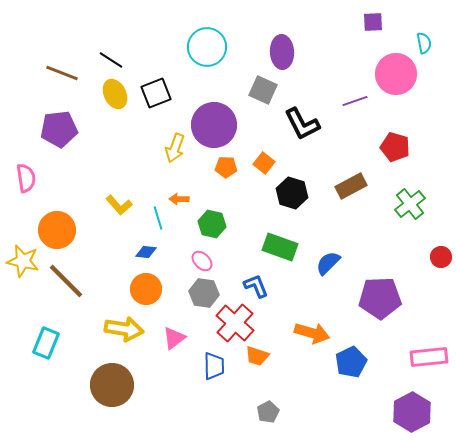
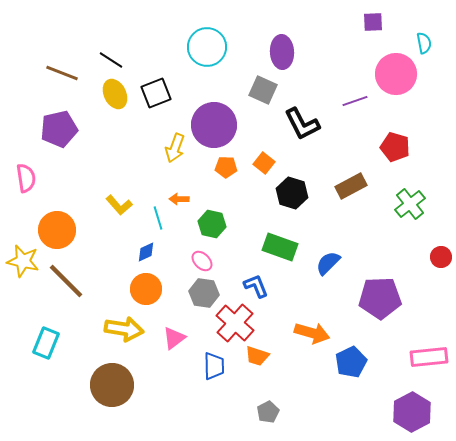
purple pentagon at (59, 129): rotated 6 degrees counterclockwise
blue diamond at (146, 252): rotated 30 degrees counterclockwise
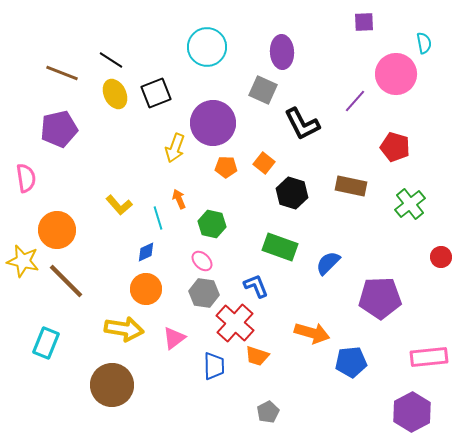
purple square at (373, 22): moved 9 px left
purple line at (355, 101): rotated 30 degrees counterclockwise
purple circle at (214, 125): moved 1 px left, 2 px up
brown rectangle at (351, 186): rotated 40 degrees clockwise
orange arrow at (179, 199): rotated 66 degrees clockwise
blue pentagon at (351, 362): rotated 20 degrees clockwise
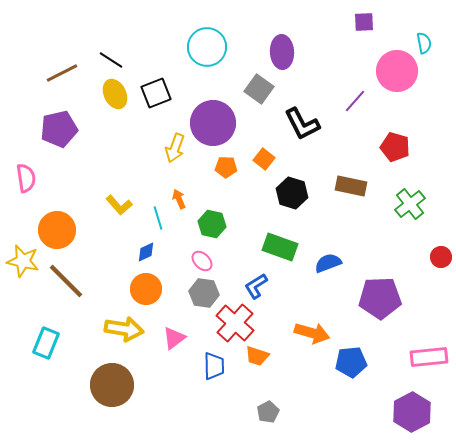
brown line at (62, 73): rotated 48 degrees counterclockwise
pink circle at (396, 74): moved 1 px right, 3 px up
gray square at (263, 90): moved 4 px left, 1 px up; rotated 12 degrees clockwise
orange square at (264, 163): moved 4 px up
blue semicircle at (328, 263): rotated 24 degrees clockwise
blue L-shape at (256, 286): rotated 100 degrees counterclockwise
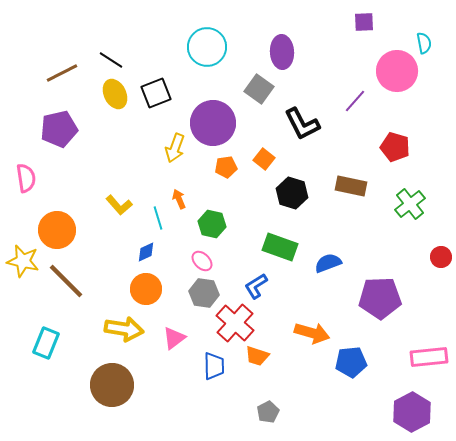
orange pentagon at (226, 167): rotated 10 degrees counterclockwise
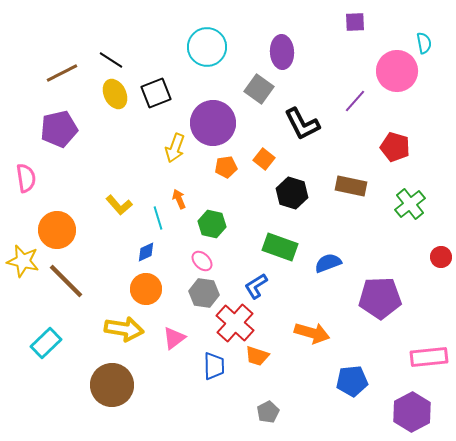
purple square at (364, 22): moved 9 px left
cyan rectangle at (46, 343): rotated 24 degrees clockwise
blue pentagon at (351, 362): moved 1 px right, 19 px down
